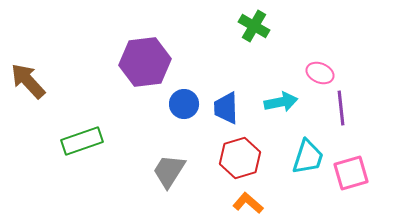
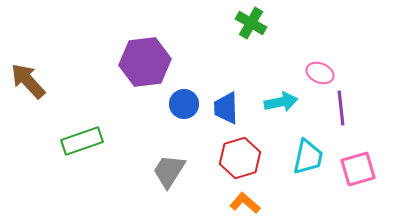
green cross: moved 3 px left, 3 px up
cyan trapezoid: rotated 6 degrees counterclockwise
pink square: moved 7 px right, 4 px up
orange L-shape: moved 3 px left
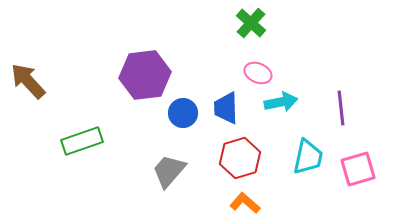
green cross: rotated 12 degrees clockwise
purple hexagon: moved 13 px down
pink ellipse: moved 62 px left
blue circle: moved 1 px left, 9 px down
gray trapezoid: rotated 9 degrees clockwise
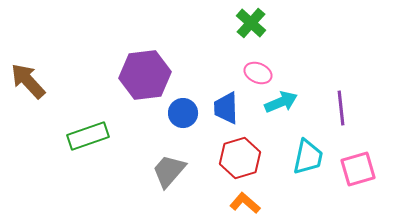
cyan arrow: rotated 12 degrees counterclockwise
green rectangle: moved 6 px right, 5 px up
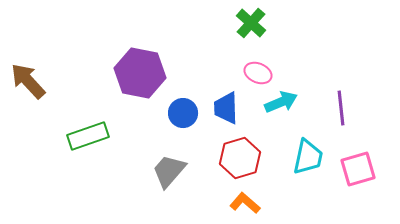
purple hexagon: moved 5 px left, 2 px up; rotated 18 degrees clockwise
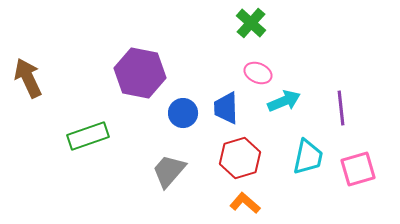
brown arrow: moved 3 px up; rotated 18 degrees clockwise
cyan arrow: moved 3 px right, 1 px up
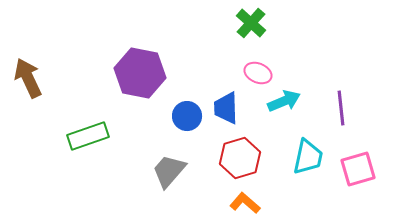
blue circle: moved 4 px right, 3 px down
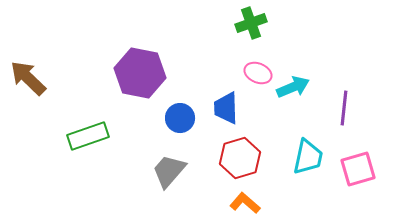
green cross: rotated 28 degrees clockwise
brown arrow: rotated 21 degrees counterclockwise
cyan arrow: moved 9 px right, 14 px up
purple line: moved 3 px right; rotated 12 degrees clockwise
blue circle: moved 7 px left, 2 px down
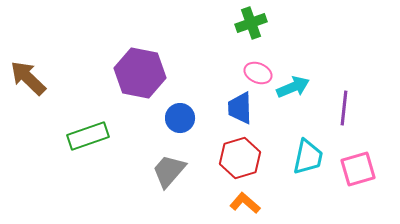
blue trapezoid: moved 14 px right
